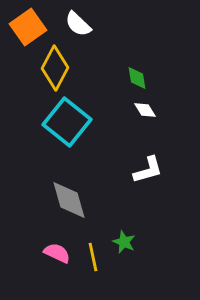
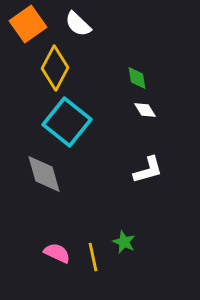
orange square: moved 3 px up
gray diamond: moved 25 px left, 26 px up
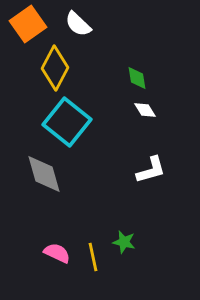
white L-shape: moved 3 px right
green star: rotated 10 degrees counterclockwise
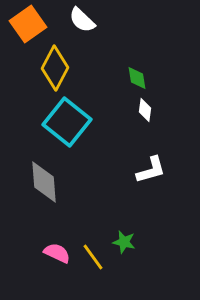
white semicircle: moved 4 px right, 4 px up
white diamond: rotated 40 degrees clockwise
gray diamond: moved 8 px down; rotated 12 degrees clockwise
yellow line: rotated 24 degrees counterclockwise
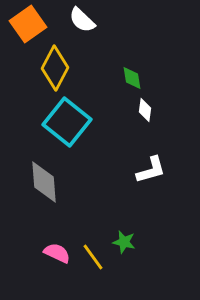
green diamond: moved 5 px left
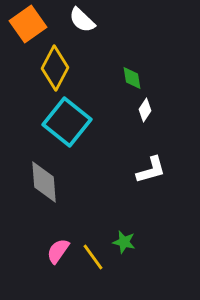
white diamond: rotated 25 degrees clockwise
pink semicircle: moved 1 px right, 2 px up; rotated 80 degrees counterclockwise
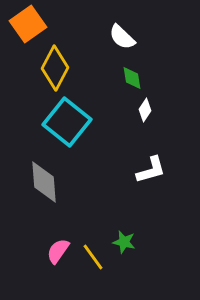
white semicircle: moved 40 px right, 17 px down
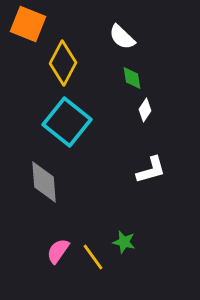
orange square: rotated 33 degrees counterclockwise
yellow diamond: moved 8 px right, 5 px up
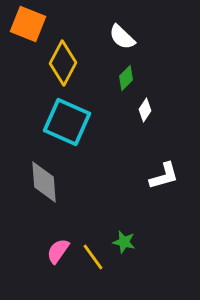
green diamond: moved 6 px left; rotated 55 degrees clockwise
cyan square: rotated 15 degrees counterclockwise
white L-shape: moved 13 px right, 6 px down
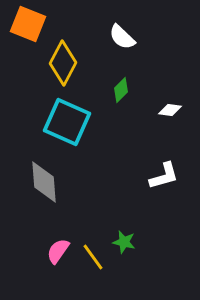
green diamond: moved 5 px left, 12 px down
white diamond: moved 25 px right; rotated 65 degrees clockwise
